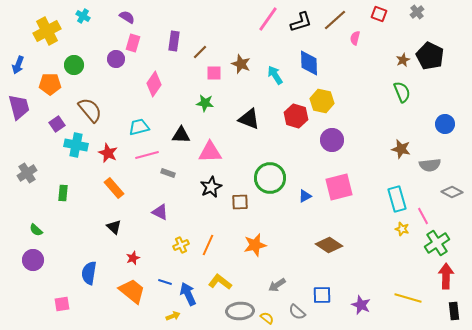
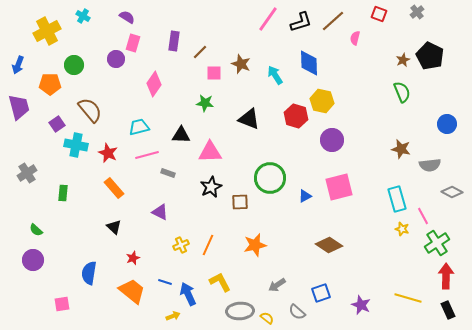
brown line at (335, 20): moved 2 px left, 1 px down
blue circle at (445, 124): moved 2 px right
yellow L-shape at (220, 282): rotated 25 degrees clockwise
blue square at (322, 295): moved 1 px left, 2 px up; rotated 18 degrees counterclockwise
black rectangle at (454, 311): moved 6 px left, 1 px up; rotated 18 degrees counterclockwise
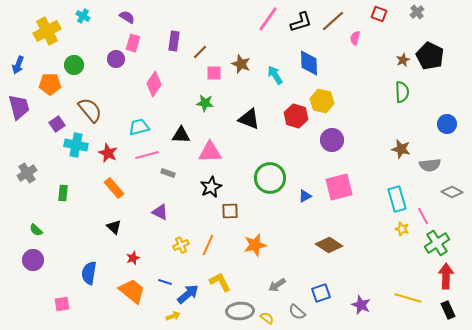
green semicircle at (402, 92): rotated 20 degrees clockwise
brown square at (240, 202): moved 10 px left, 9 px down
blue arrow at (188, 294): rotated 75 degrees clockwise
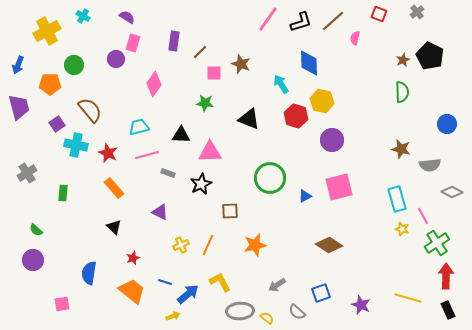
cyan arrow at (275, 75): moved 6 px right, 9 px down
black star at (211, 187): moved 10 px left, 3 px up
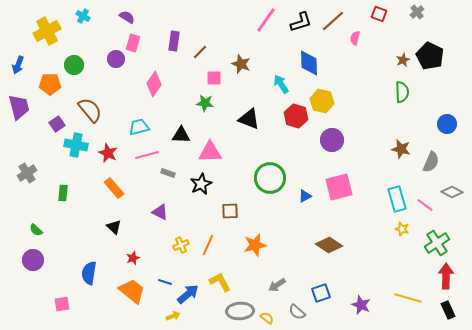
pink line at (268, 19): moved 2 px left, 1 px down
pink square at (214, 73): moved 5 px down
gray semicircle at (430, 165): moved 1 px right, 3 px up; rotated 60 degrees counterclockwise
pink line at (423, 216): moved 2 px right, 11 px up; rotated 24 degrees counterclockwise
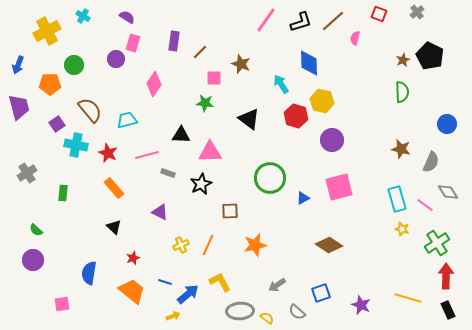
black triangle at (249, 119): rotated 15 degrees clockwise
cyan trapezoid at (139, 127): moved 12 px left, 7 px up
gray diamond at (452, 192): moved 4 px left; rotated 30 degrees clockwise
blue triangle at (305, 196): moved 2 px left, 2 px down
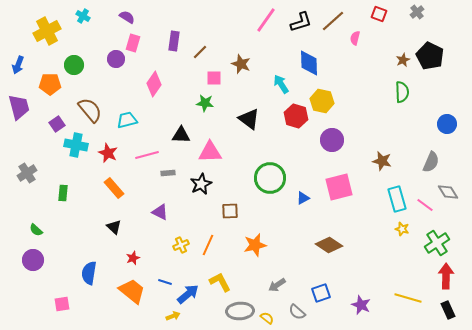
brown star at (401, 149): moved 19 px left, 12 px down
gray rectangle at (168, 173): rotated 24 degrees counterclockwise
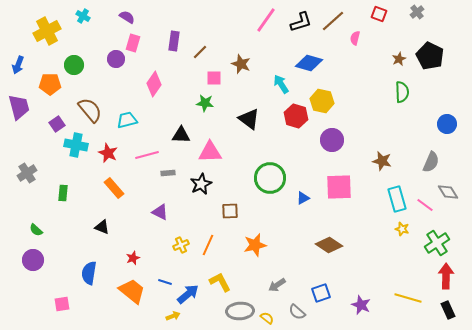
brown star at (403, 60): moved 4 px left, 1 px up
blue diamond at (309, 63): rotated 72 degrees counterclockwise
pink square at (339, 187): rotated 12 degrees clockwise
black triangle at (114, 227): moved 12 px left; rotated 21 degrees counterclockwise
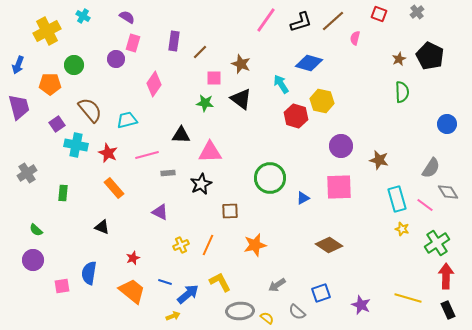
black triangle at (249, 119): moved 8 px left, 20 px up
purple circle at (332, 140): moved 9 px right, 6 px down
brown star at (382, 161): moved 3 px left, 1 px up
gray semicircle at (431, 162): moved 6 px down; rotated 10 degrees clockwise
pink square at (62, 304): moved 18 px up
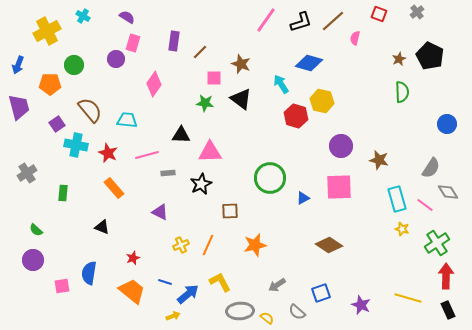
cyan trapezoid at (127, 120): rotated 20 degrees clockwise
